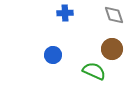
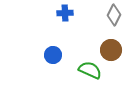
gray diamond: rotated 45 degrees clockwise
brown circle: moved 1 px left, 1 px down
green semicircle: moved 4 px left, 1 px up
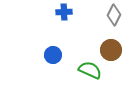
blue cross: moved 1 px left, 1 px up
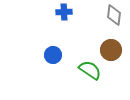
gray diamond: rotated 20 degrees counterclockwise
green semicircle: rotated 10 degrees clockwise
